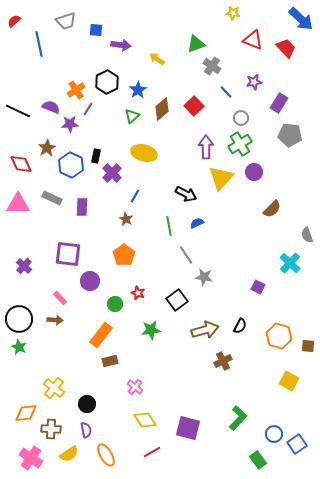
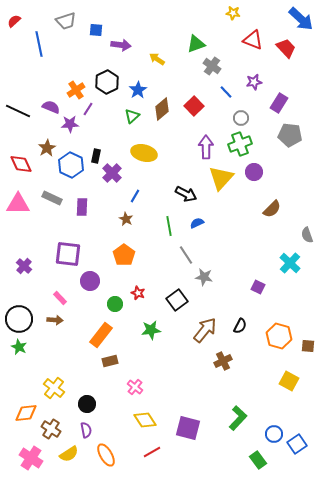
green cross at (240, 144): rotated 10 degrees clockwise
brown arrow at (205, 330): rotated 36 degrees counterclockwise
brown cross at (51, 429): rotated 30 degrees clockwise
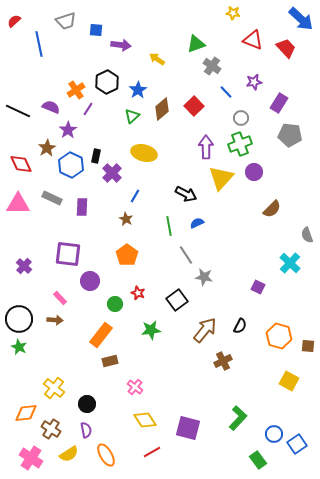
purple star at (70, 124): moved 2 px left, 6 px down; rotated 30 degrees counterclockwise
orange pentagon at (124, 255): moved 3 px right
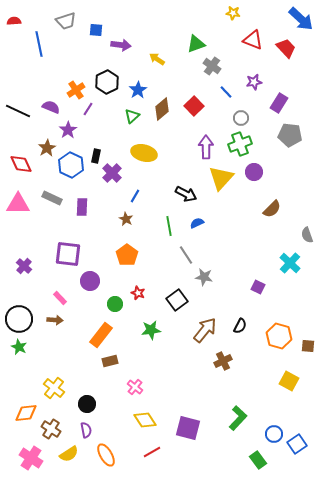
red semicircle at (14, 21): rotated 40 degrees clockwise
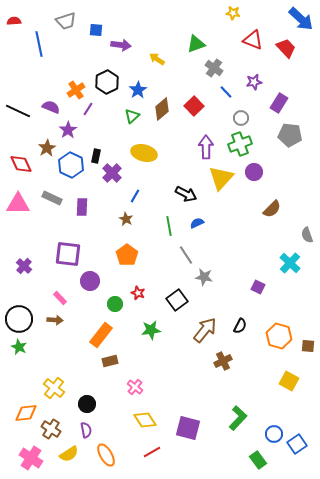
gray cross at (212, 66): moved 2 px right, 2 px down
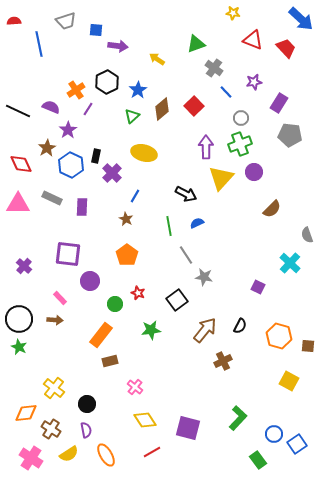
purple arrow at (121, 45): moved 3 px left, 1 px down
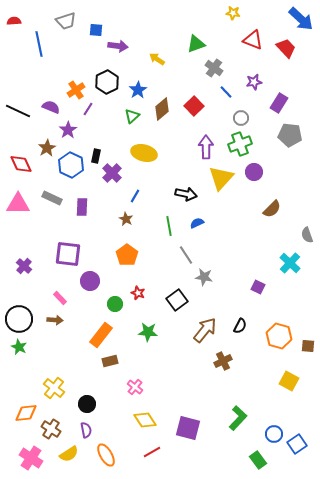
black arrow at (186, 194): rotated 15 degrees counterclockwise
green star at (151, 330): moved 3 px left, 2 px down; rotated 12 degrees clockwise
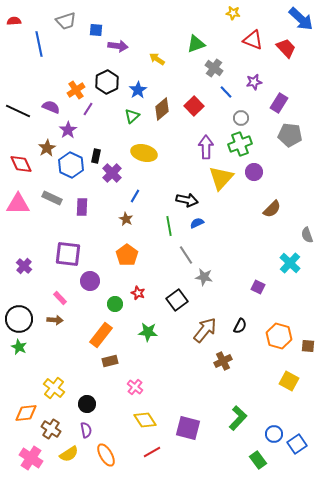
black arrow at (186, 194): moved 1 px right, 6 px down
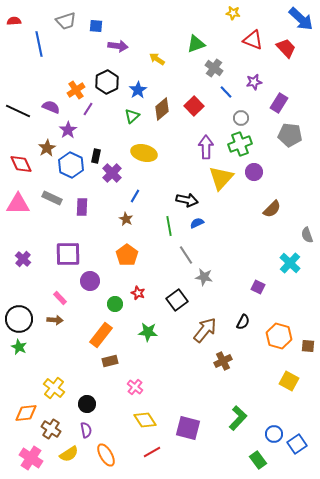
blue square at (96, 30): moved 4 px up
purple square at (68, 254): rotated 8 degrees counterclockwise
purple cross at (24, 266): moved 1 px left, 7 px up
black semicircle at (240, 326): moved 3 px right, 4 px up
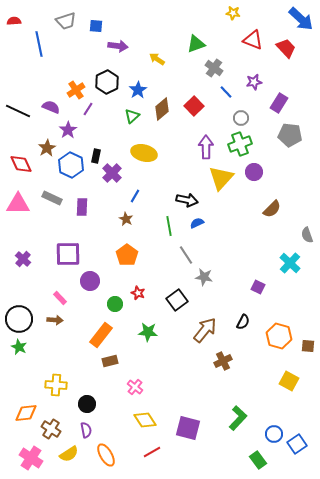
yellow cross at (54, 388): moved 2 px right, 3 px up; rotated 35 degrees counterclockwise
